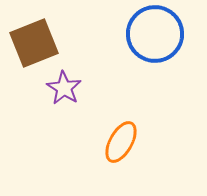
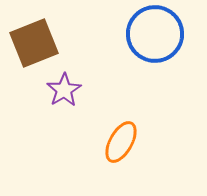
purple star: moved 2 px down; rotated 8 degrees clockwise
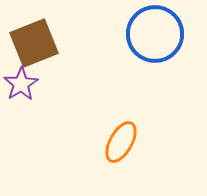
purple star: moved 43 px left, 6 px up
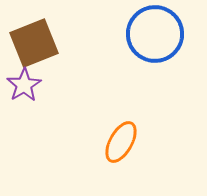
purple star: moved 3 px right, 1 px down
